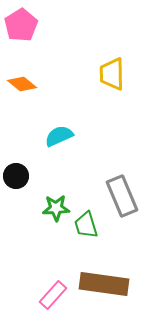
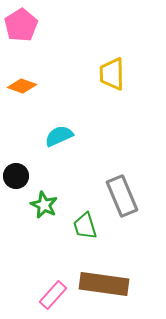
orange diamond: moved 2 px down; rotated 20 degrees counterclockwise
green star: moved 12 px left, 3 px up; rotated 28 degrees clockwise
green trapezoid: moved 1 px left, 1 px down
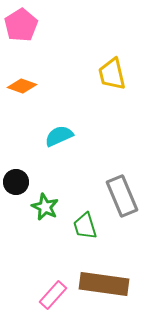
yellow trapezoid: rotated 12 degrees counterclockwise
black circle: moved 6 px down
green star: moved 1 px right, 2 px down
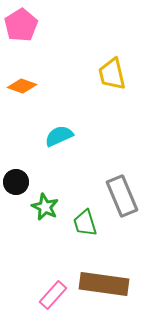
green trapezoid: moved 3 px up
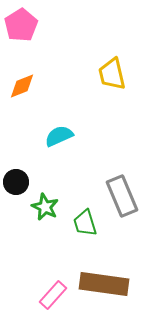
orange diamond: rotated 40 degrees counterclockwise
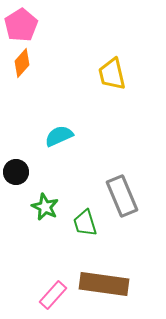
orange diamond: moved 23 px up; rotated 28 degrees counterclockwise
black circle: moved 10 px up
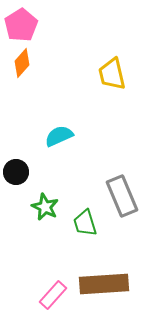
brown rectangle: rotated 12 degrees counterclockwise
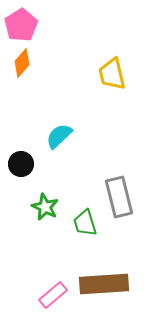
cyan semicircle: rotated 20 degrees counterclockwise
black circle: moved 5 px right, 8 px up
gray rectangle: moved 3 px left, 1 px down; rotated 9 degrees clockwise
pink rectangle: rotated 8 degrees clockwise
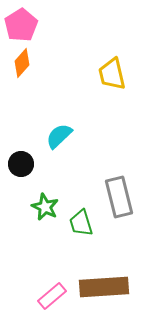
green trapezoid: moved 4 px left
brown rectangle: moved 3 px down
pink rectangle: moved 1 px left, 1 px down
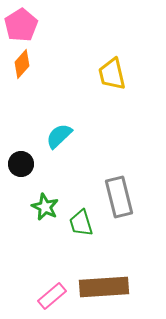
orange diamond: moved 1 px down
